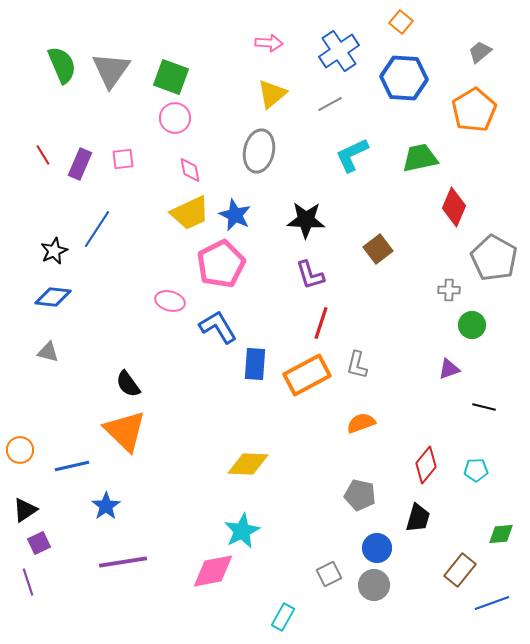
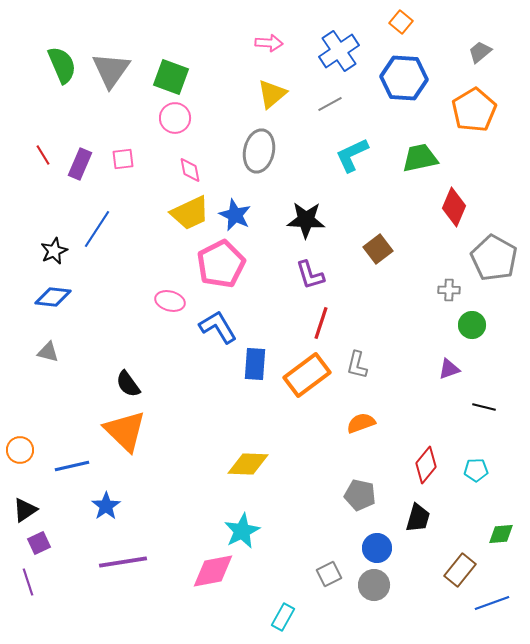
orange rectangle at (307, 375): rotated 9 degrees counterclockwise
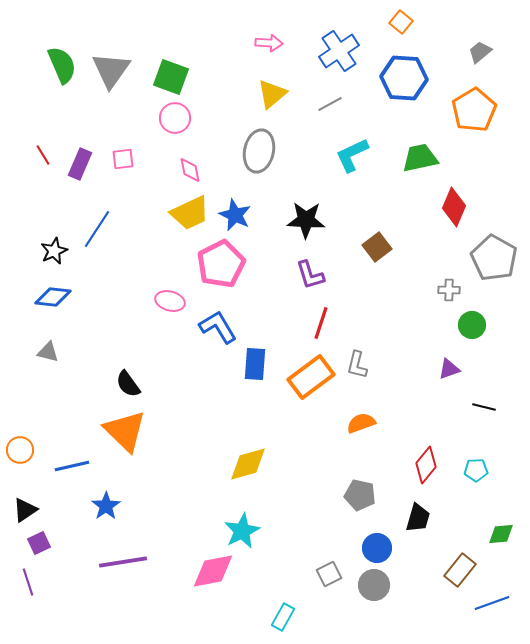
brown square at (378, 249): moved 1 px left, 2 px up
orange rectangle at (307, 375): moved 4 px right, 2 px down
yellow diamond at (248, 464): rotated 18 degrees counterclockwise
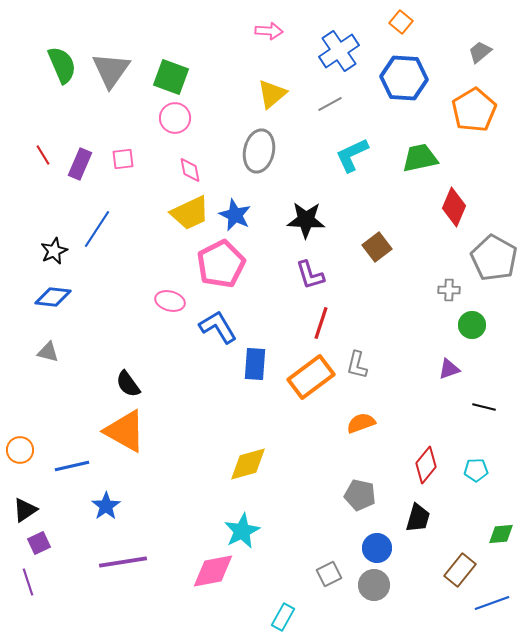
pink arrow at (269, 43): moved 12 px up
orange triangle at (125, 431): rotated 15 degrees counterclockwise
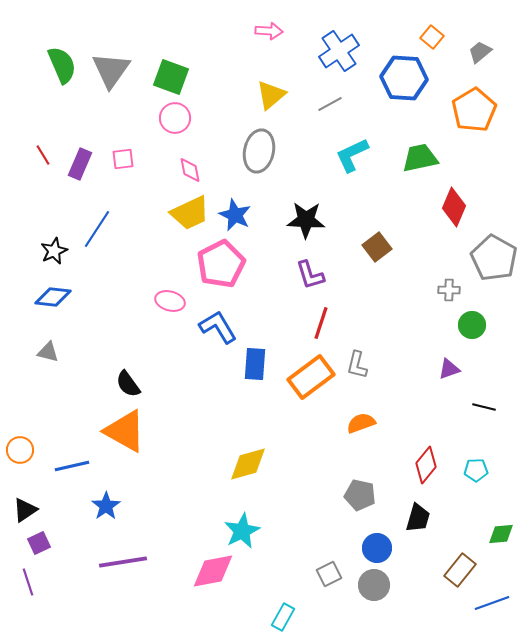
orange square at (401, 22): moved 31 px right, 15 px down
yellow triangle at (272, 94): moved 1 px left, 1 px down
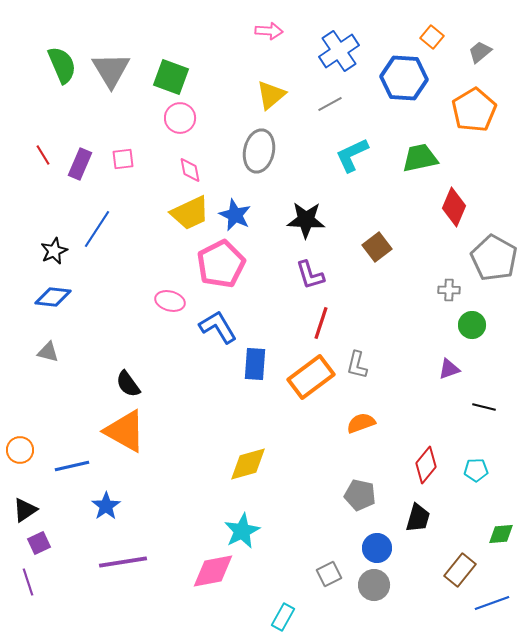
gray triangle at (111, 70): rotated 6 degrees counterclockwise
pink circle at (175, 118): moved 5 px right
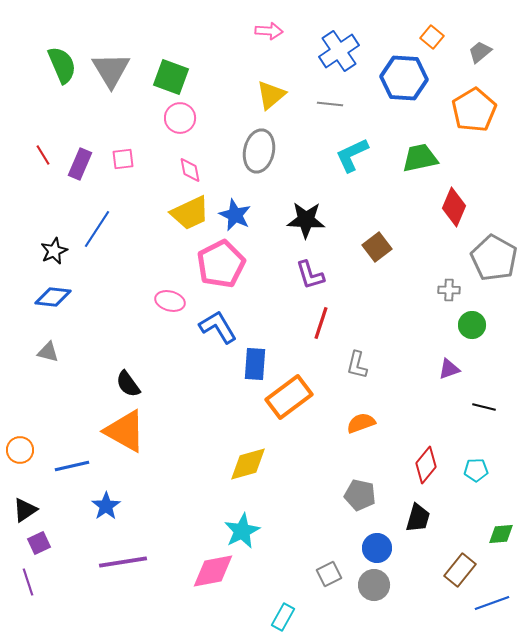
gray line at (330, 104): rotated 35 degrees clockwise
orange rectangle at (311, 377): moved 22 px left, 20 px down
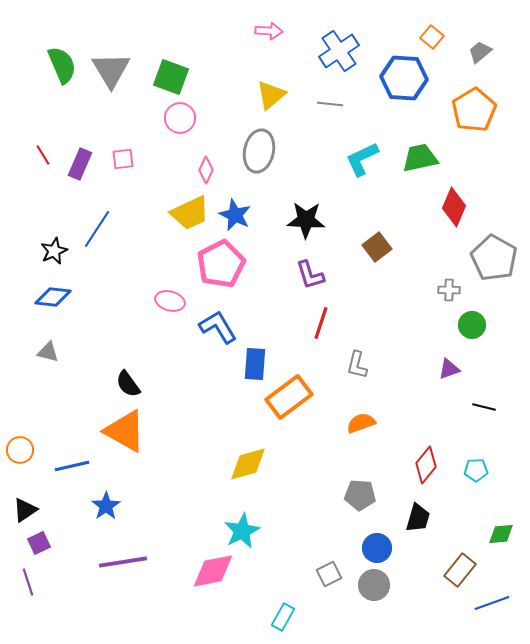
cyan L-shape at (352, 155): moved 10 px right, 4 px down
pink diamond at (190, 170): moved 16 px right; rotated 36 degrees clockwise
gray pentagon at (360, 495): rotated 8 degrees counterclockwise
